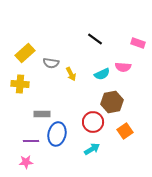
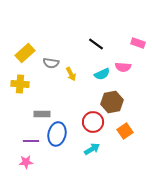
black line: moved 1 px right, 5 px down
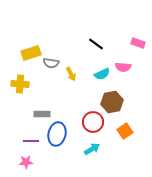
yellow rectangle: moved 6 px right; rotated 24 degrees clockwise
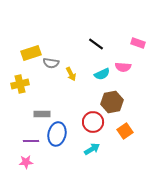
yellow cross: rotated 18 degrees counterclockwise
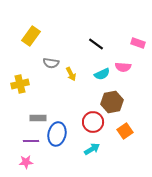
yellow rectangle: moved 17 px up; rotated 36 degrees counterclockwise
gray rectangle: moved 4 px left, 4 px down
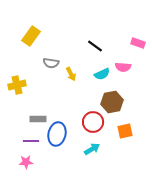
black line: moved 1 px left, 2 px down
yellow cross: moved 3 px left, 1 px down
gray rectangle: moved 1 px down
orange square: rotated 21 degrees clockwise
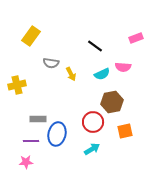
pink rectangle: moved 2 px left, 5 px up; rotated 40 degrees counterclockwise
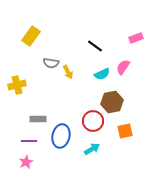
pink semicircle: rotated 119 degrees clockwise
yellow arrow: moved 3 px left, 2 px up
red circle: moved 1 px up
blue ellipse: moved 4 px right, 2 px down
purple line: moved 2 px left
pink star: rotated 24 degrees counterclockwise
